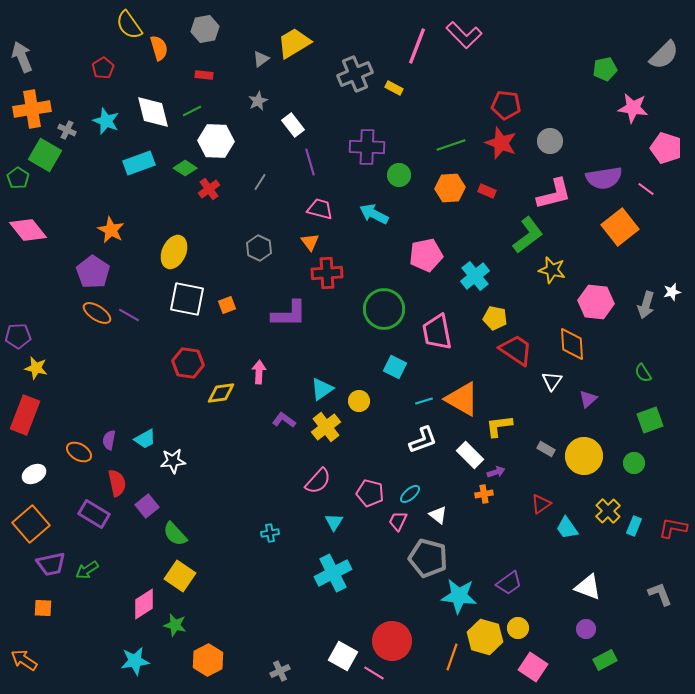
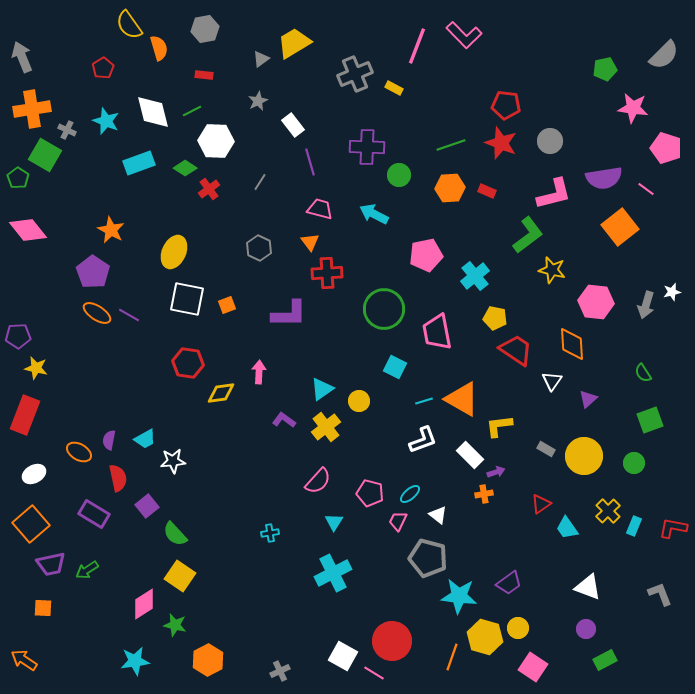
red semicircle at (117, 483): moved 1 px right, 5 px up
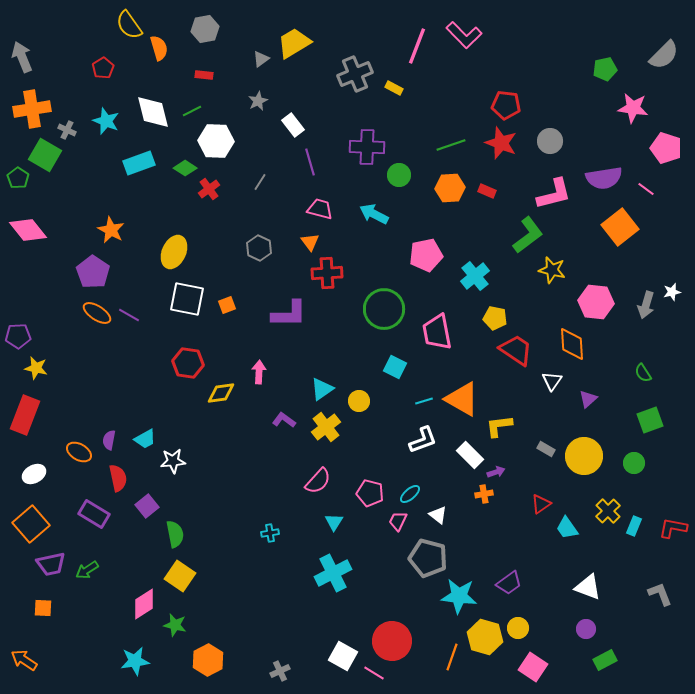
green semicircle at (175, 534): rotated 148 degrees counterclockwise
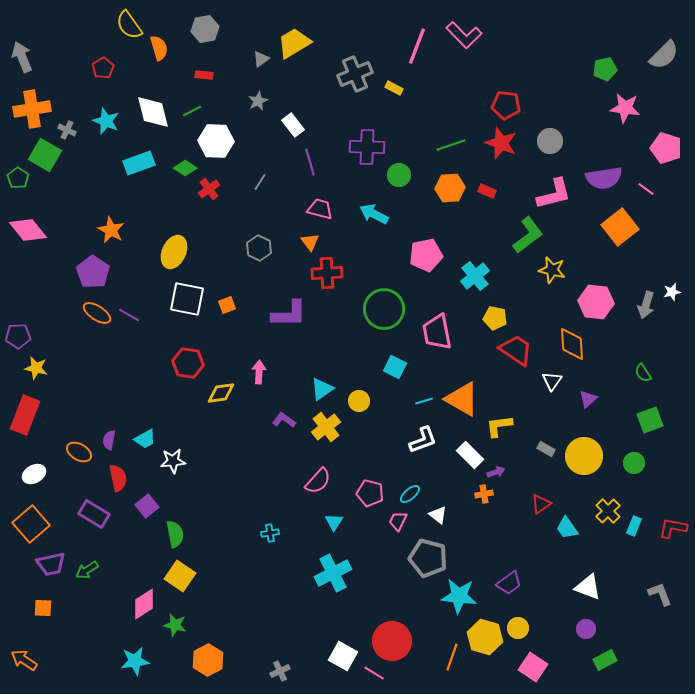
pink star at (633, 108): moved 8 px left
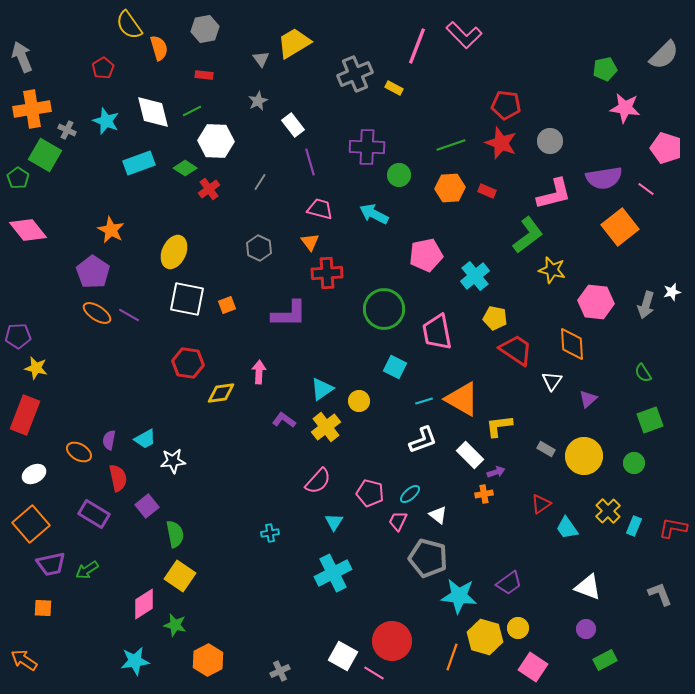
gray triangle at (261, 59): rotated 30 degrees counterclockwise
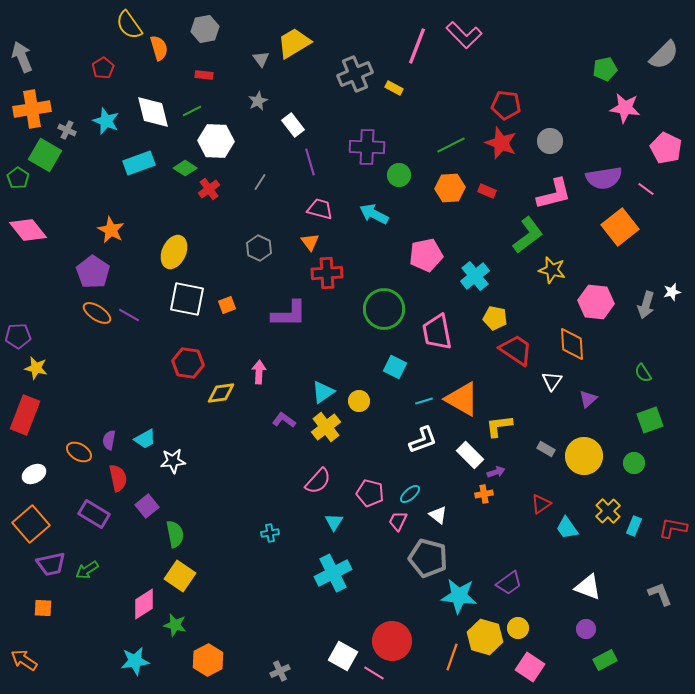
green line at (451, 145): rotated 8 degrees counterclockwise
pink pentagon at (666, 148): rotated 8 degrees clockwise
cyan triangle at (322, 389): moved 1 px right, 3 px down
pink square at (533, 667): moved 3 px left
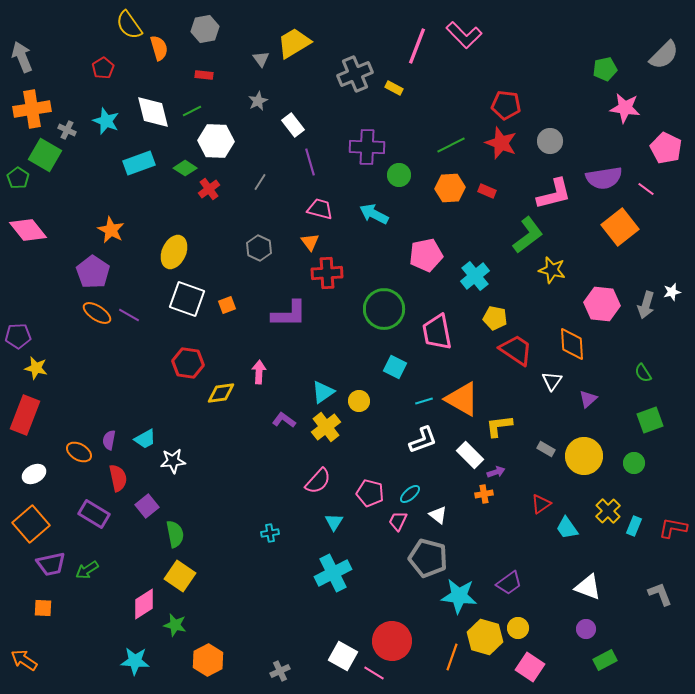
white square at (187, 299): rotated 9 degrees clockwise
pink hexagon at (596, 302): moved 6 px right, 2 px down
cyan star at (135, 661): rotated 12 degrees clockwise
